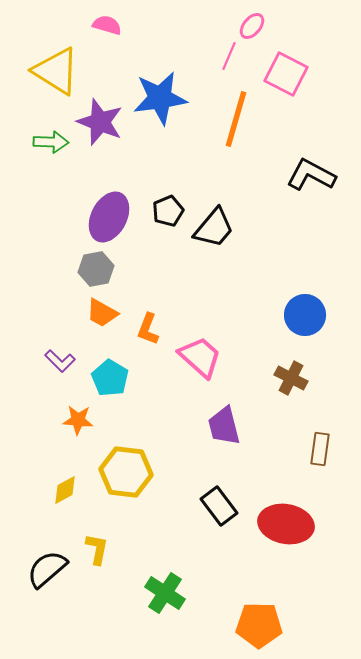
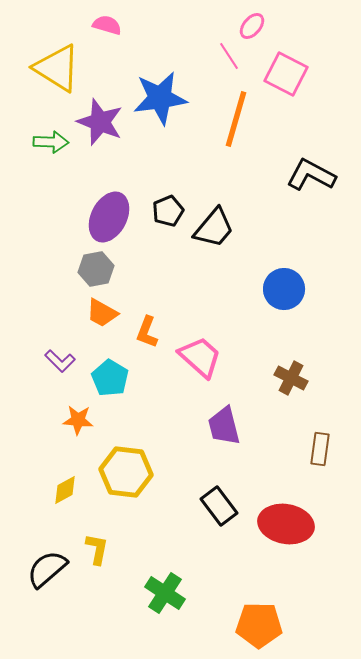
pink line: rotated 56 degrees counterclockwise
yellow triangle: moved 1 px right, 3 px up
blue circle: moved 21 px left, 26 px up
orange L-shape: moved 1 px left, 3 px down
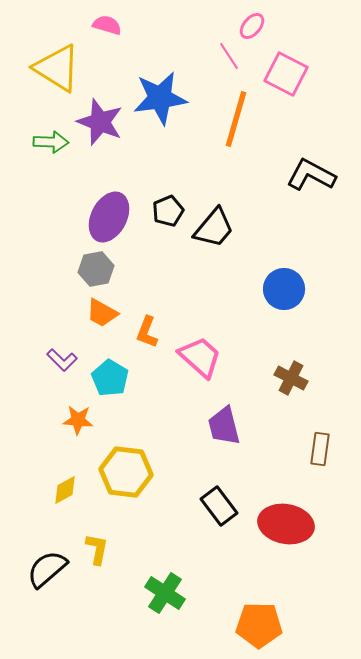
purple L-shape: moved 2 px right, 1 px up
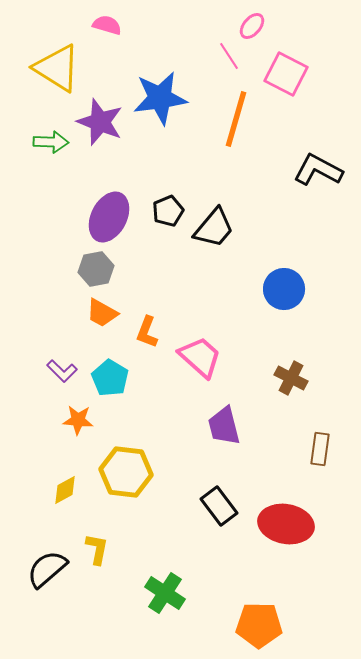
black L-shape: moved 7 px right, 5 px up
purple L-shape: moved 11 px down
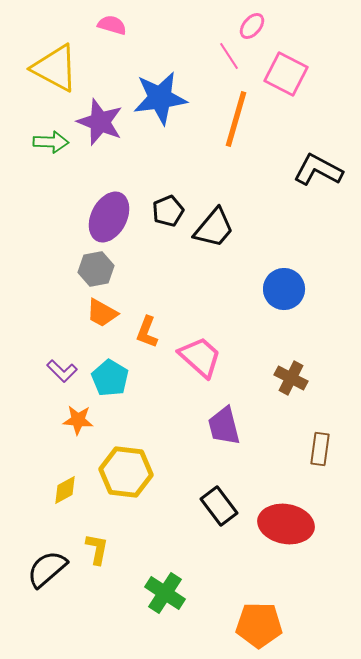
pink semicircle: moved 5 px right
yellow triangle: moved 2 px left; rotated 4 degrees counterclockwise
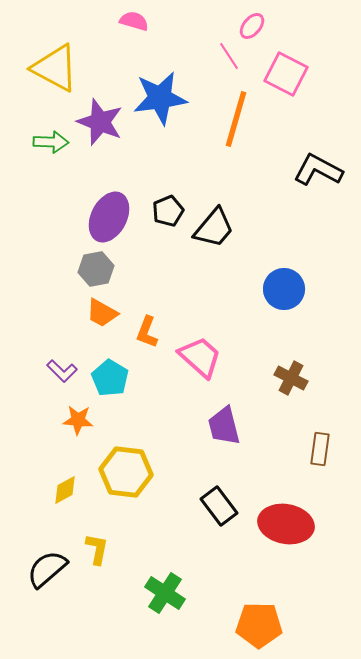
pink semicircle: moved 22 px right, 4 px up
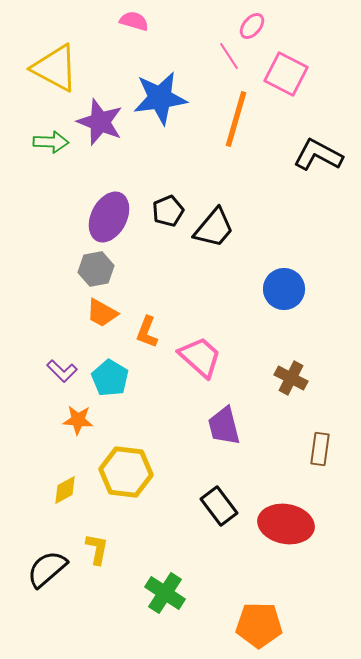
black L-shape: moved 15 px up
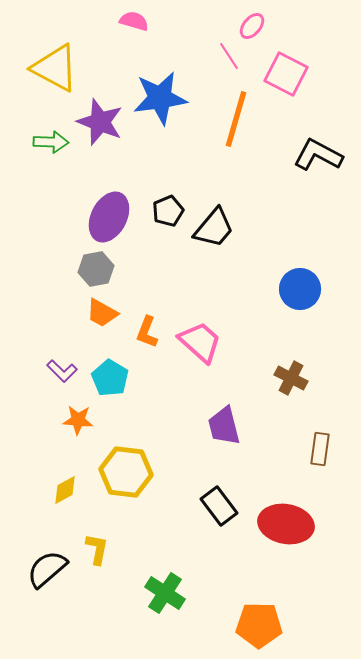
blue circle: moved 16 px right
pink trapezoid: moved 15 px up
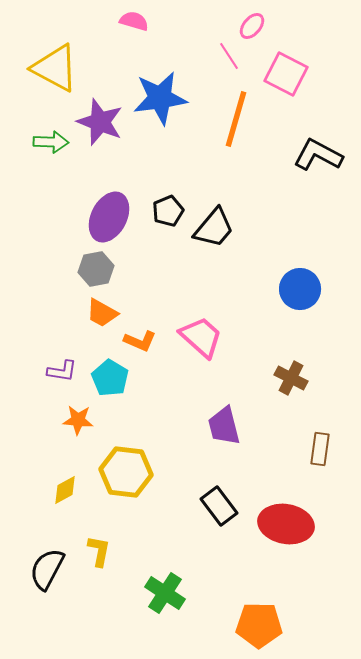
orange L-shape: moved 7 px left, 9 px down; rotated 88 degrees counterclockwise
pink trapezoid: moved 1 px right, 5 px up
purple L-shape: rotated 36 degrees counterclockwise
yellow L-shape: moved 2 px right, 2 px down
black semicircle: rotated 21 degrees counterclockwise
